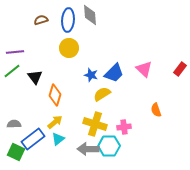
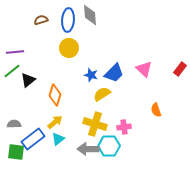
black triangle: moved 7 px left, 3 px down; rotated 28 degrees clockwise
green square: rotated 18 degrees counterclockwise
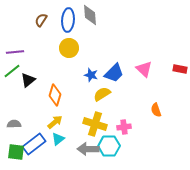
brown semicircle: rotated 40 degrees counterclockwise
red rectangle: rotated 64 degrees clockwise
blue rectangle: moved 1 px right, 5 px down
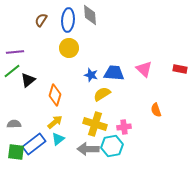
blue trapezoid: rotated 130 degrees counterclockwise
cyan hexagon: moved 3 px right; rotated 10 degrees counterclockwise
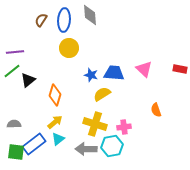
blue ellipse: moved 4 px left
gray arrow: moved 2 px left
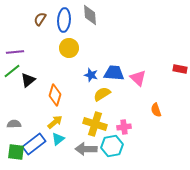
brown semicircle: moved 1 px left, 1 px up
pink triangle: moved 6 px left, 9 px down
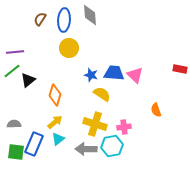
pink triangle: moved 3 px left, 3 px up
yellow semicircle: rotated 66 degrees clockwise
blue rectangle: rotated 30 degrees counterclockwise
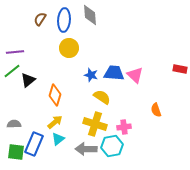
yellow semicircle: moved 3 px down
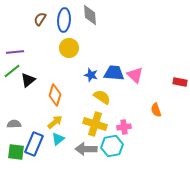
red rectangle: moved 13 px down
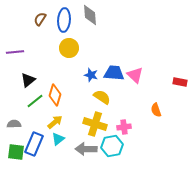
green line: moved 23 px right, 30 px down
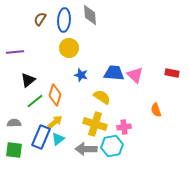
blue star: moved 10 px left
red rectangle: moved 8 px left, 9 px up
gray semicircle: moved 1 px up
blue rectangle: moved 7 px right, 7 px up
green square: moved 2 px left, 2 px up
